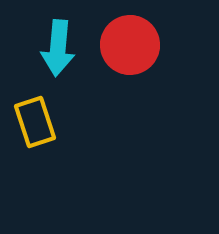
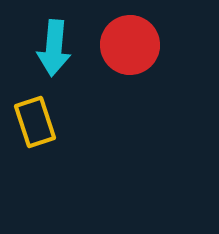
cyan arrow: moved 4 px left
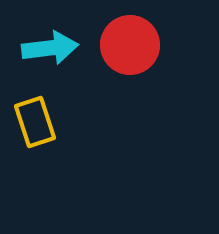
cyan arrow: moved 4 px left; rotated 102 degrees counterclockwise
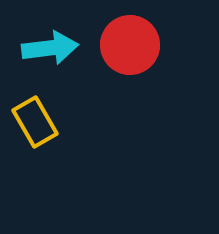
yellow rectangle: rotated 12 degrees counterclockwise
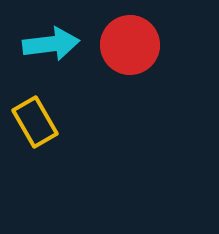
cyan arrow: moved 1 px right, 4 px up
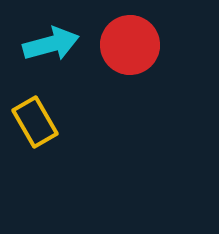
cyan arrow: rotated 8 degrees counterclockwise
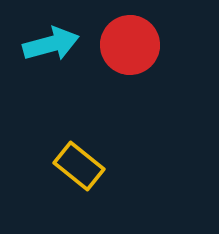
yellow rectangle: moved 44 px right, 44 px down; rotated 21 degrees counterclockwise
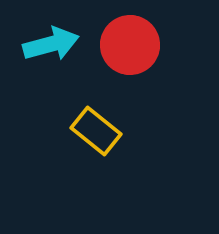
yellow rectangle: moved 17 px right, 35 px up
